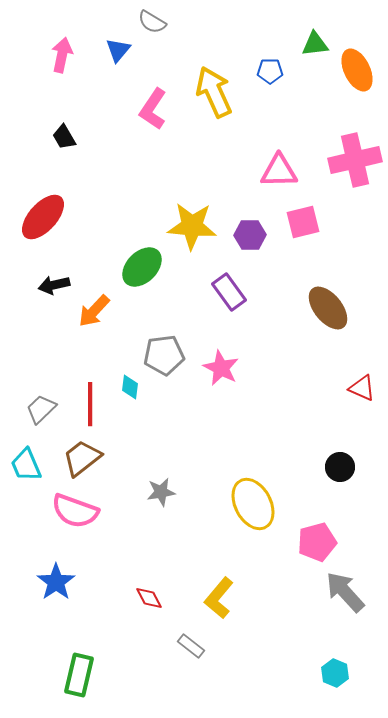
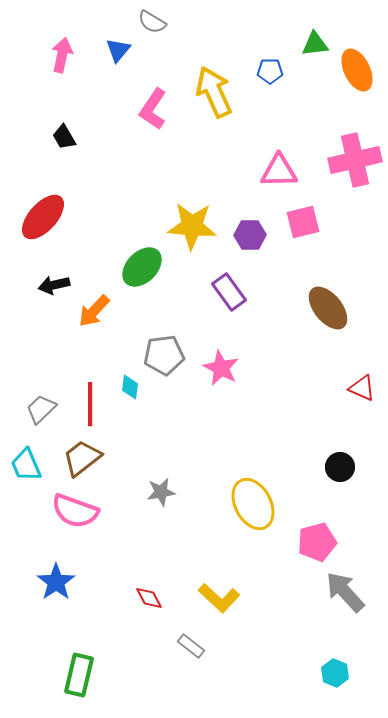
yellow L-shape: rotated 87 degrees counterclockwise
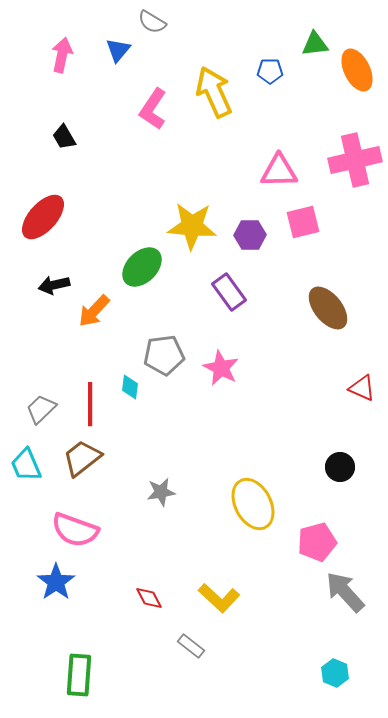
pink semicircle: moved 19 px down
green rectangle: rotated 9 degrees counterclockwise
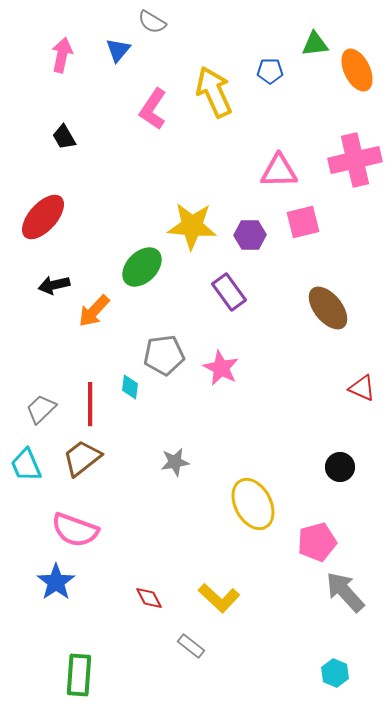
gray star: moved 14 px right, 30 px up
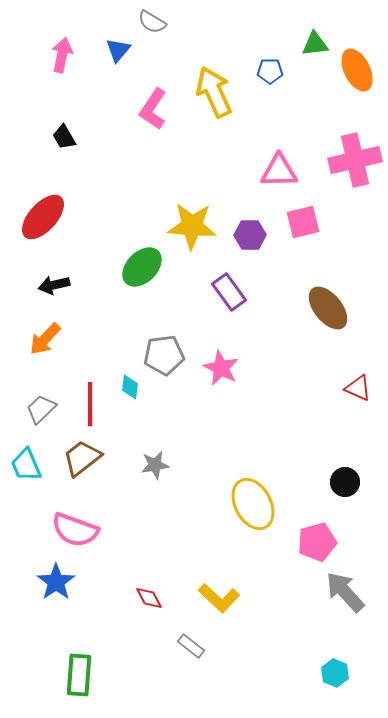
orange arrow: moved 49 px left, 28 px down
red triangle: moved 4 px left
gray star: moved 20 px left, 3 px down
black circle: moved 5 px right, 15 px down
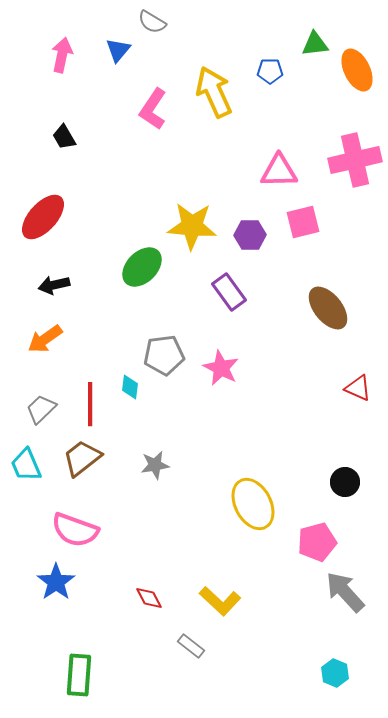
orange arrow: rotated 12 degrees clockwise
yellow L-shape: moved 1 px right, 3 px down
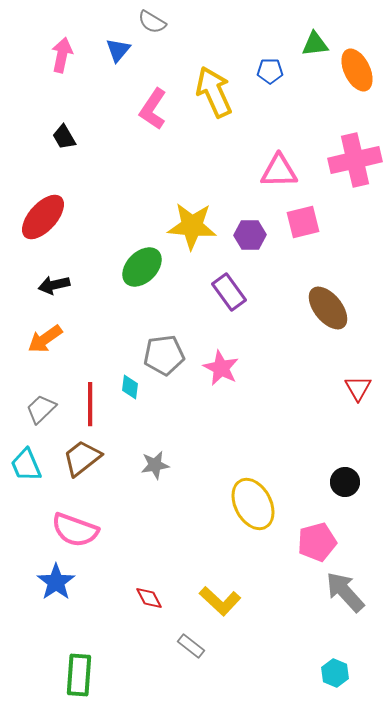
red triangle: rotated 36 degrees clockwise
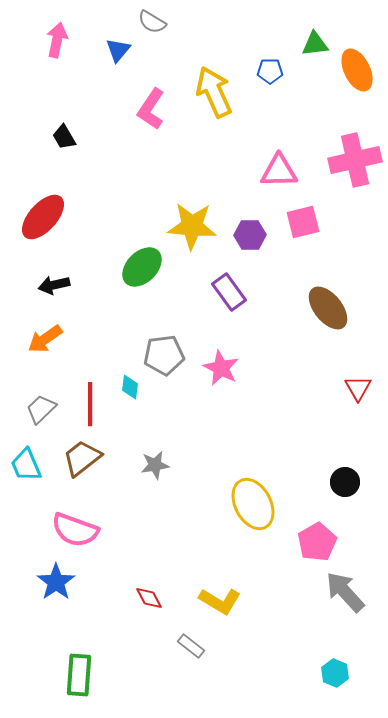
pink arrow: moved 5 px left, 15 px up
pink L-shape: moved 2 px left
pink pentagon: rotated 15 degrees counterclockwise
yellow L-shape: rotated 12 degrees counterclockwise
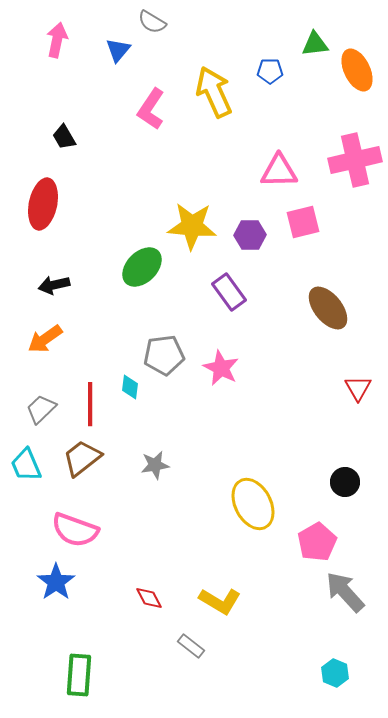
red ellipse: moved 13 px up; rotated 30 degrees counterclockwise
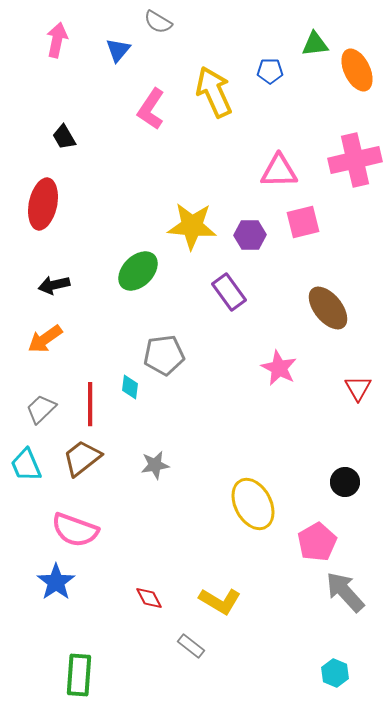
gray semicircle: moved 6 px right
green ellipse: moved 4 px left, 4 px down
pink star: moved 58 px right
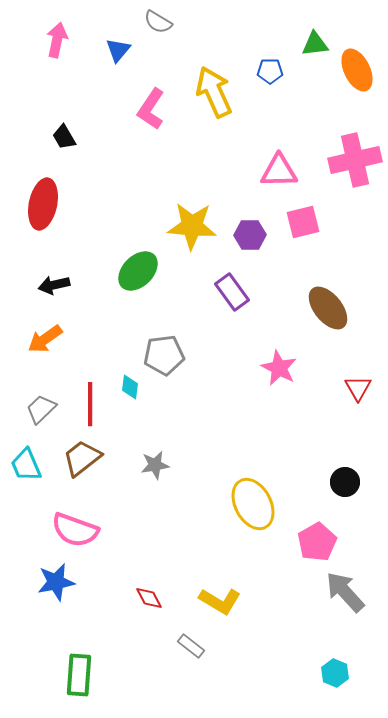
purple rectangle: moved 3 px right
blue star: rotated 24 degrees clockwise
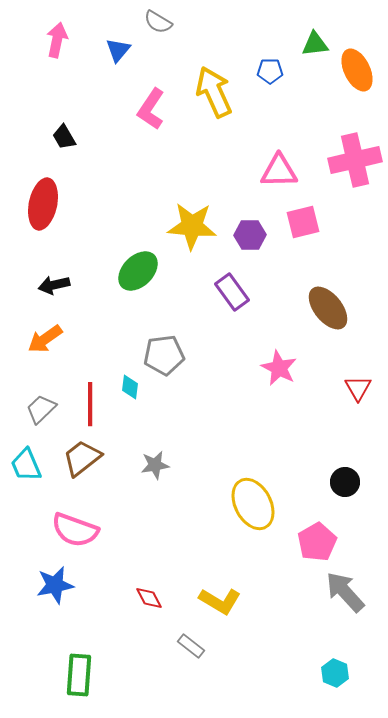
blue star: moved 1 px left, 3 px down
